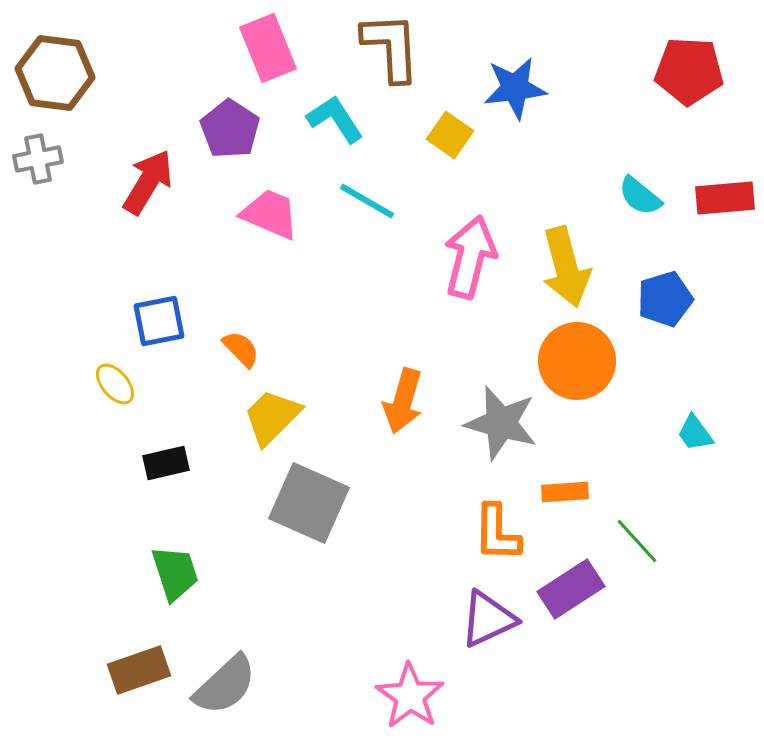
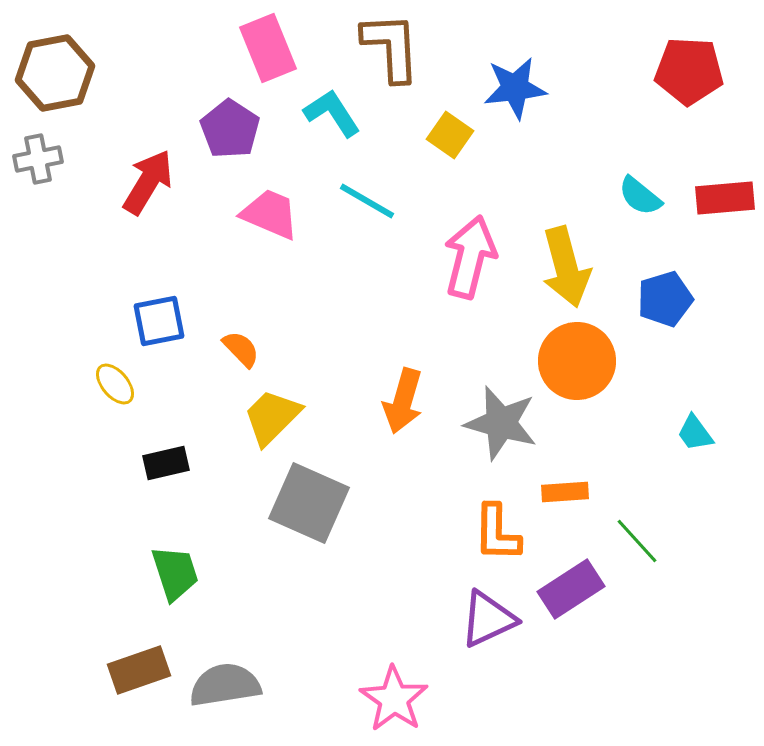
brown hexagon: rotated 18 degrees counterclockwise
cyan L-shape: moved 3 px left, 6 px up
gray semicircle: rotated 146 degrees counterclockwise
pink star: moved 16 px left, 3 px down
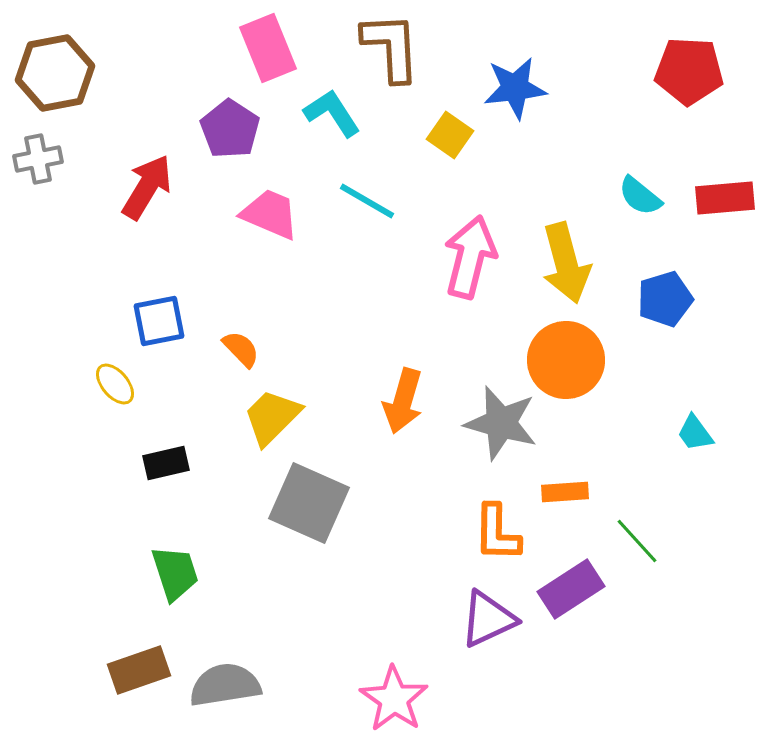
red arrow: moved 1 px left, 5 px down
yellow arrow: moved 4 px up
orange circle: moved 11 px left, 1 px up
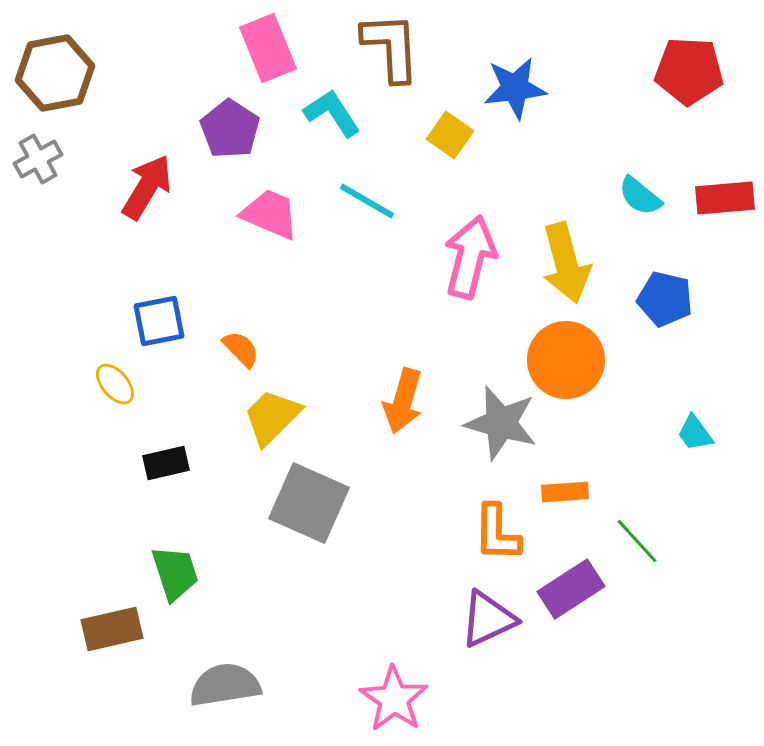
gray cross: rotated 18 degrees counterclockwise
blue pentagon: rotated 30 degrees clockwise
brown rectangle: moved 27 px left, 41 px up; rotated 6 degrees clockwise
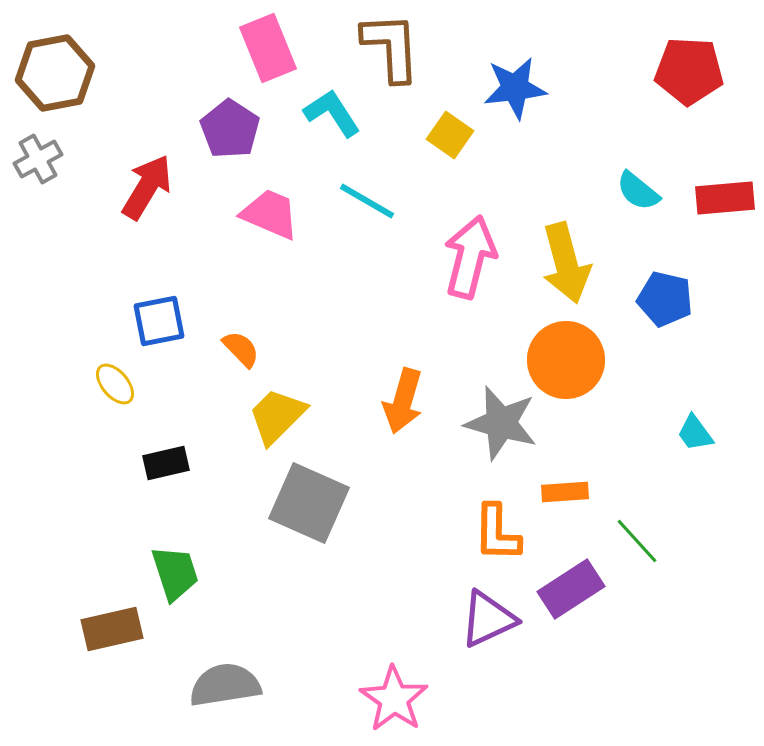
cyan semicircle: moved 2 px left, 5 px up
yellow trapezoid: moved 5 px right, 1 px up
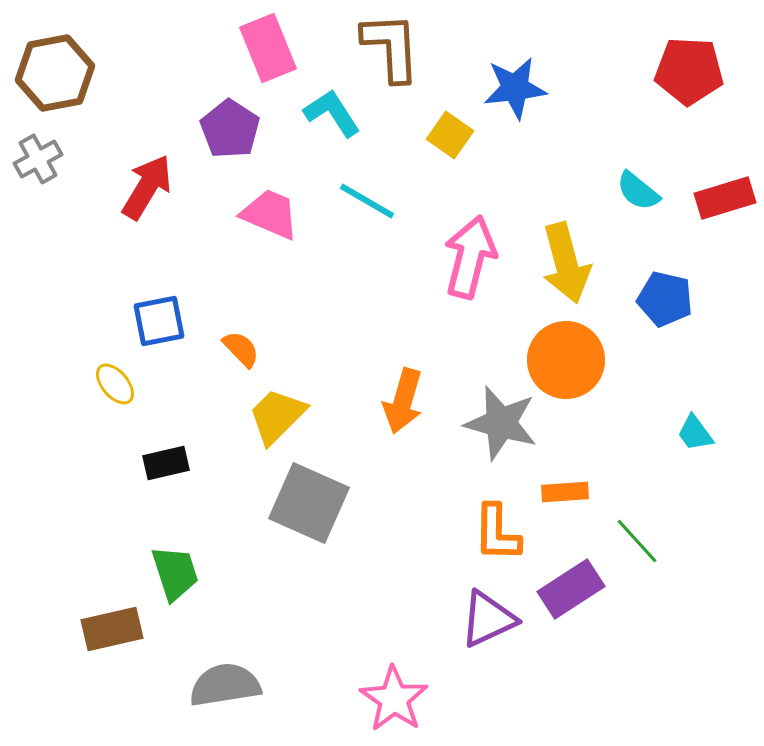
red rectangle: rotated 12 degrees counterclockwise
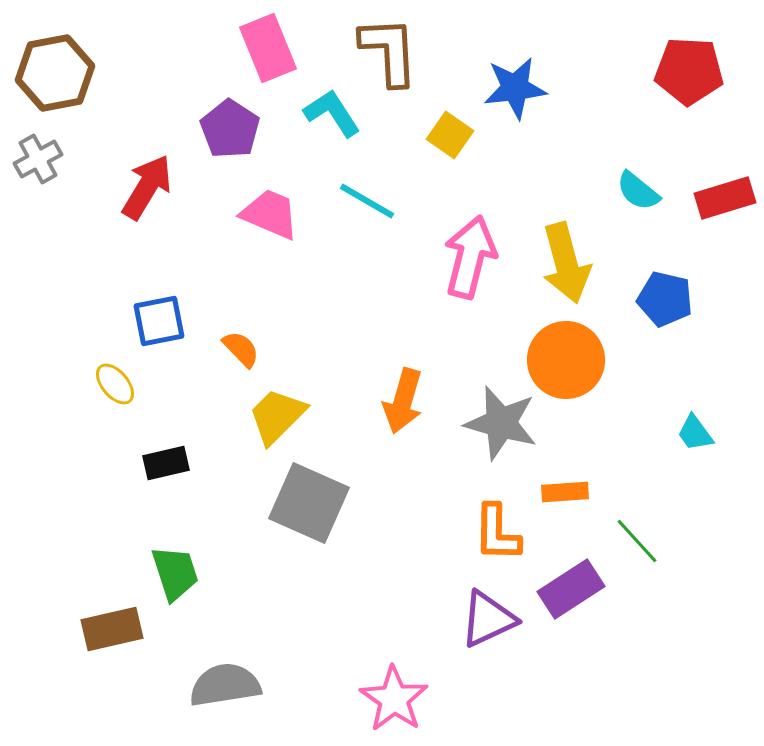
brown L-shape: moved 2 px left, 4 px down
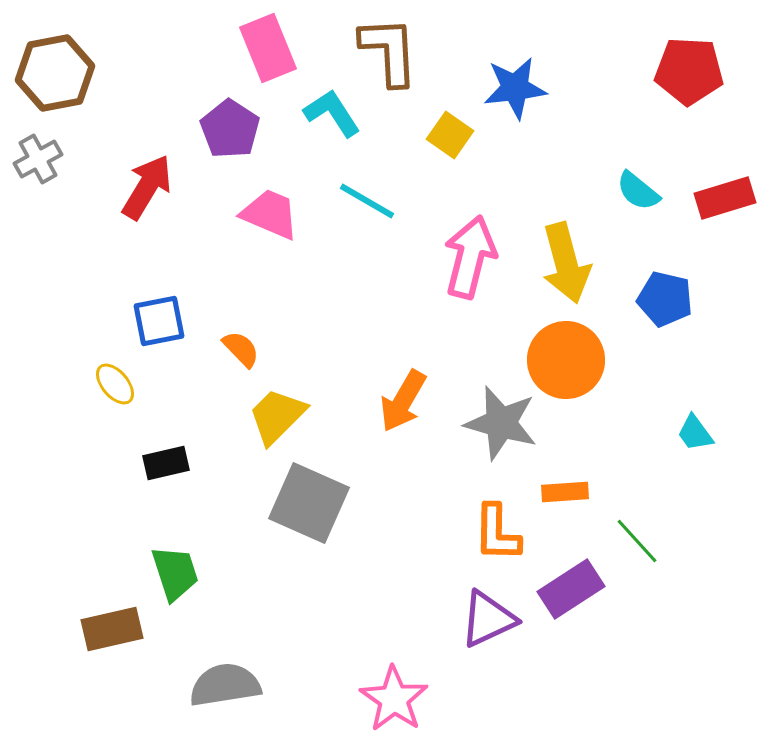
orange arrow: rotated 14 degrees clockwise
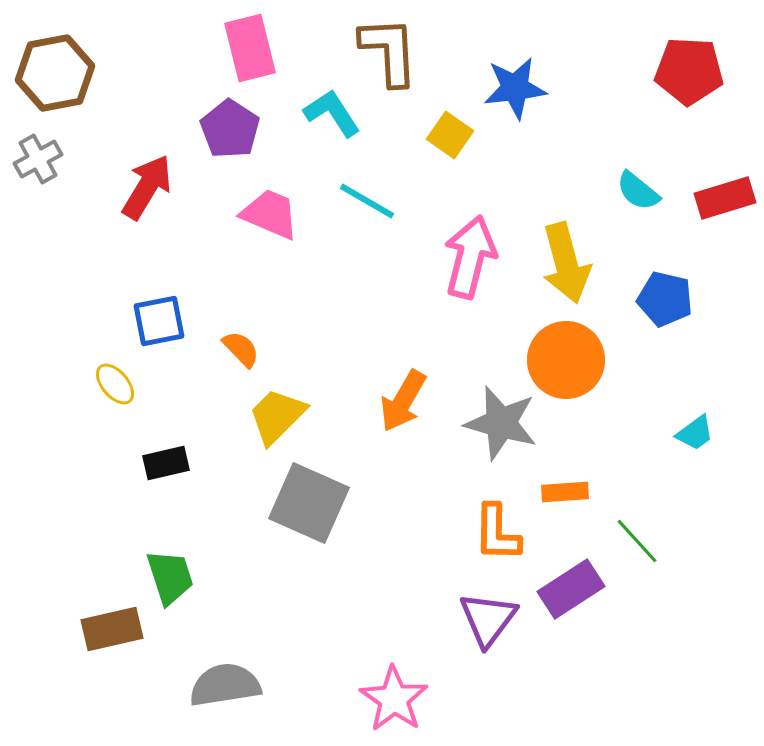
pink rectangle: moved 18 px left; rotated 8 degrees clockwise
cyan trapezoid: rotated 90 degrees counterclockwise
green trapezoid: moved 5 px left, 4 px down
purple triangle: rotated 28 degrees counterclockwise
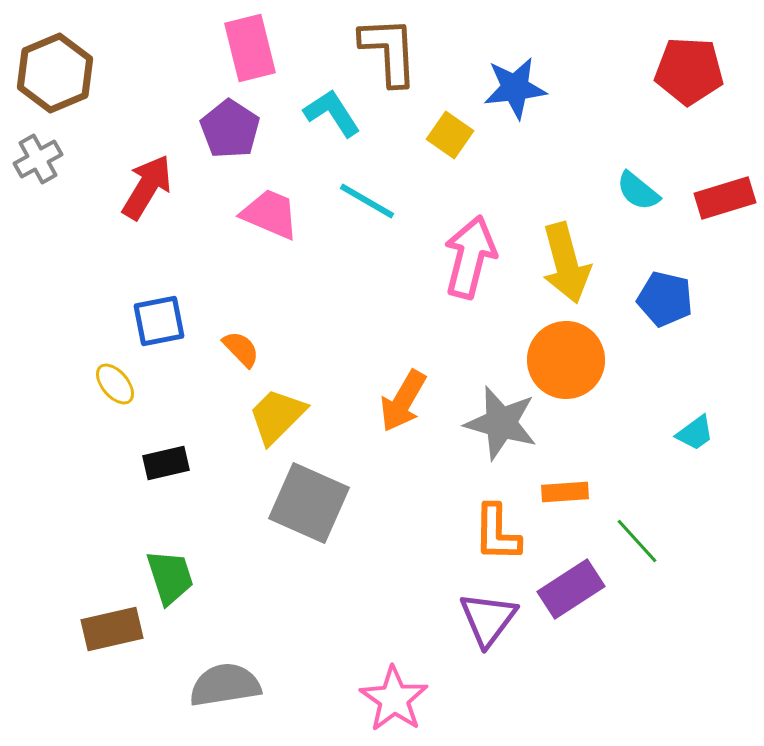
brown hexagon: rotated 12 degrees counterclockwise
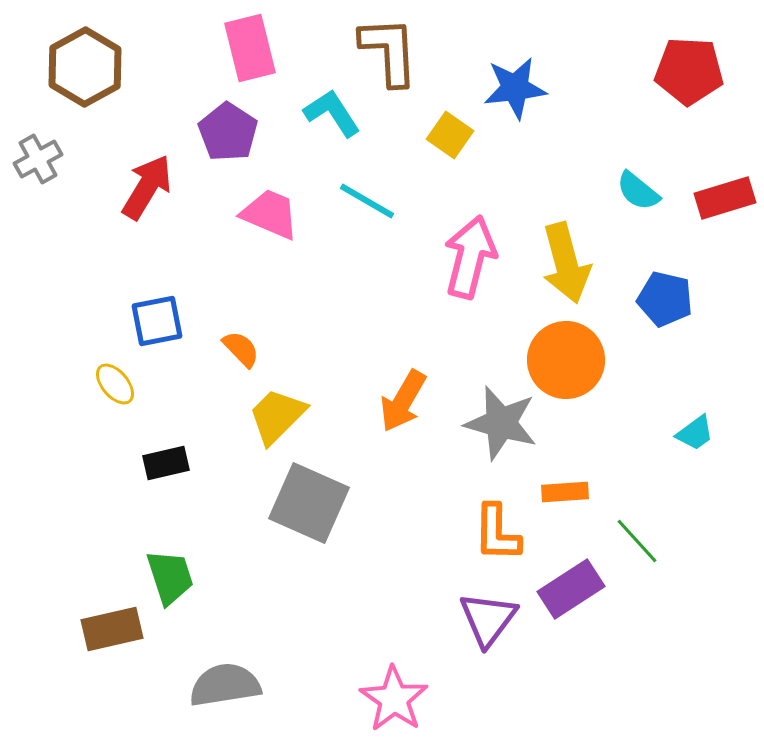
brown hexagon: moved 30 px right, 6 px up; rotated 6 degrees counterclockwise
purple pentagon: moved 2 px left, 3 px down
blue square: moved 2 px left
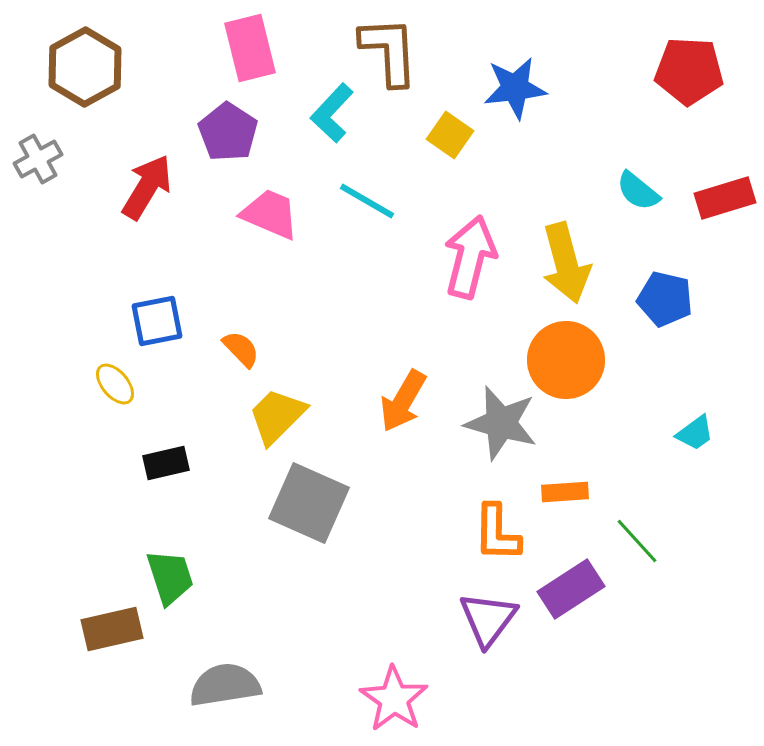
cyan L-shape: rotated 104 degrees counterclockwise
